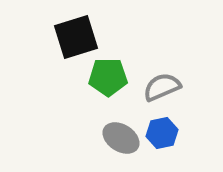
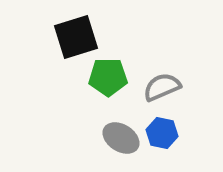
blue hexagon: rotated 24 degrees clockwise
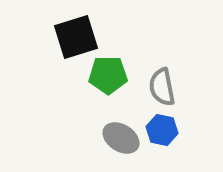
green pentagon: moved 2 px up
gray semicircle: rotated 78 degrees counterclockwise
blue hexagon: moved 3 px up
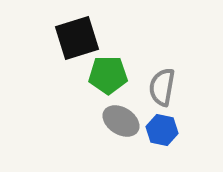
black square: moved 1 px right, 1 px down
gray semicircle: rotated 21 degrees clockwise
gray ellipse: moved 17 px up
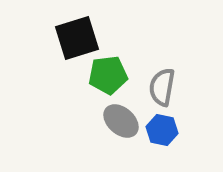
green pentagon: rotated 6 degrees counterclockwise
gray ellipse: rotated 9 degrees clockwise
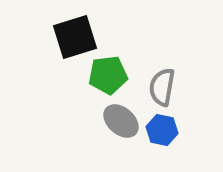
black square: moved 2 px left, 1 px up
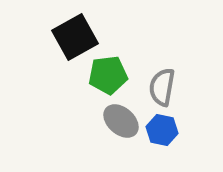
black square: rotated 12 degrees counterclockwise
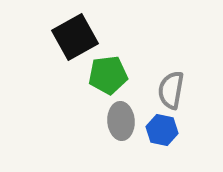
gray semicircle: moved 9 px right, 3 px down
gray ellipse: rotated 45 degrees clockwise
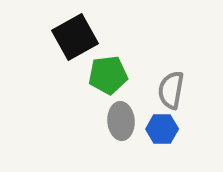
blue hexagon: moved 1 px up; rotated 12 degrees counterclockwise
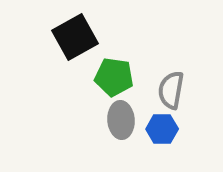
green pentagon: moved 6 px right, 2 px down; rotated 15 degrees clockwise
gray ellipse: moved 1 px up
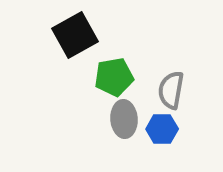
black square: moved 2 px up
green pentagon: rotated 18 degrees counterclockwise
gray ellipse: moved 3 px right, 1 px up
